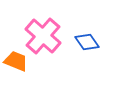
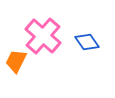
orange trapezoid: rotated 85 degrees counterclockwise
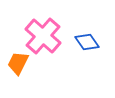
orange trapezoid: moved 2 px right, 2 px down
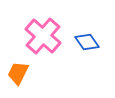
orange trapezoid: moved 10 px down
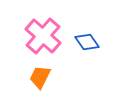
orange trapezoid: moved 22 px right, 4 px down
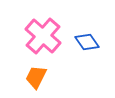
orange trapezoid: moved 4 px left
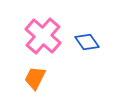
orange trapezoid: moved 1 px left, 1 px down
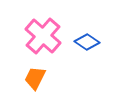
blue diamond: rotated 20 degrees counterclockwise
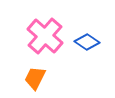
pink cross: moved 2 px right
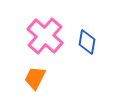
blue diamond: rotated 65 degrees clockwise
